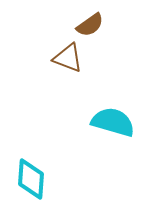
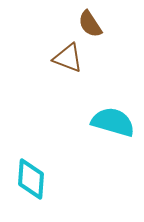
brown semicircle: moved 1 px up; rotated 92 degrees clockwise
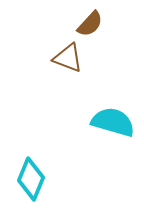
brown semicircle: rotated 104 degrees counterclockwise
cyan diamond: rotated 18 degrees clockwise
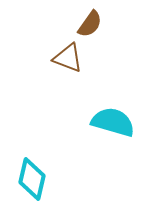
brown semicircle: rotated 8 degrees counterclockwise
cyan diamond: moved 1 px right; rotated 9 degrees counterclockwise
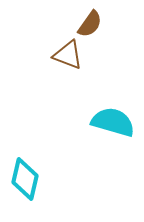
brown triangle: moved 3 px up
cyan diamond: moved 7 px left
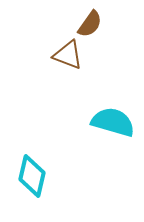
cyan diamond: moved 7 px right, 3 px up
